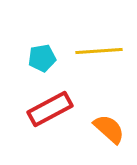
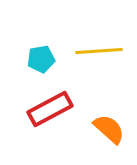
cyan pentagon: moved 1 px left, 1 px down
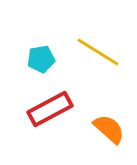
yellow line: moved 1 px left, 1 px down; rotated 36 degrees clockwise
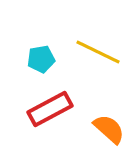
yellow line: rotated 6 degrees counterclockwise
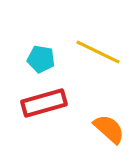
cyan pentagon: rotated 20 degrees clockwise
red rectangle: moved 6 px left, 6 px up; rotated 12 degrees clockwise
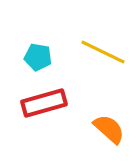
yellow line: moved 5 px right
cyan pentagon: moved 3 px left, 2 px up
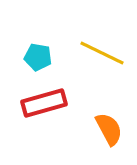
yellow line: moved 1 px left, 1 px down
orange semicircle: rotated 20 degrees clockwise
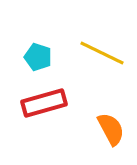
cyan pentagon: rotated 8 degrees clockwise
orange semicircle: moved 2 px right
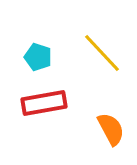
yellow line: rotated 21 degrees clockwise
red rectangle: rotated 6 degrees clockwise
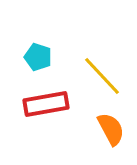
yellow line: moved 23 px down
red rectangle: moved 2 px right, 1 px down
